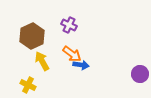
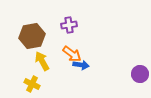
purple cross: rotated 35 degrees counterclockwise
brown hexagon: rotated 15 degrees clockwise
yellow cross: moved 4 px right, 1 px up
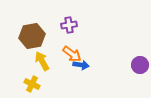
purple circle: moved 9 px up
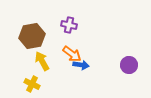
purple cross: rotated 21 degrees clockwise
purple circle: moved 11 px left
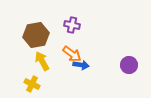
purple cross: moved 3 px right
brown hexagon: moved 4 px right, 1 px up
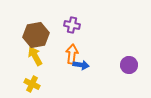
orange arrow: rotated 120 degrees counterclockwise
yellow arrow: moved 7 px left, 5 px up
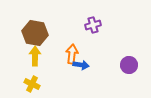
purple cross: moved 21 px right; rotated 28 degrees counterclockwise
brown hexagon: moved 1 px left, 2 px up; rotated 20 degrees clockwise
yellow arrow: rotated 30 degrees clockwise
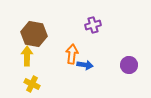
brown hexagon: moved 1 px left, 1 px down
yellow arrow: moved 8 px left
blue arrow: moved 4 px right
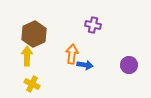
purple cross: rotated 28 degrees clockwise
brown hexagon: rotated 25 degrees clockwise
